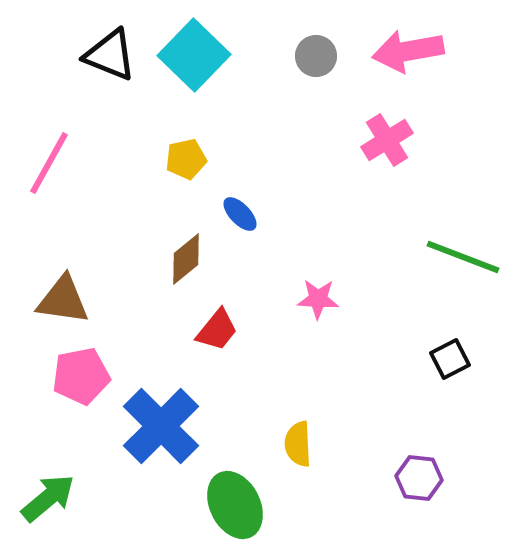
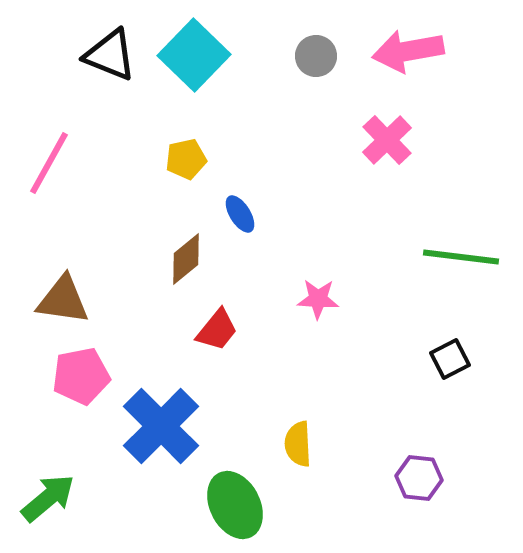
pink cross: rotated 12 degrees counterclockwise
blue ellipse: rotated 12 degrees clockwise
green line: moved 2 px left; rotated 14 degrees counterclockwise
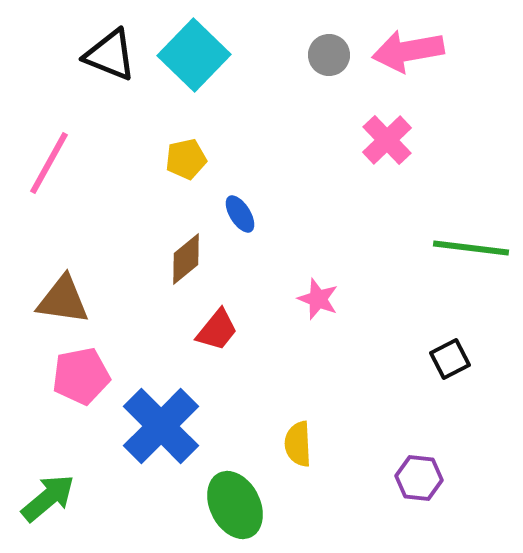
gray circle: moved 13 px right, 1 px up
green line: moved 10 px right, 9 px up
pink star: rotated 18 degrees clockwise
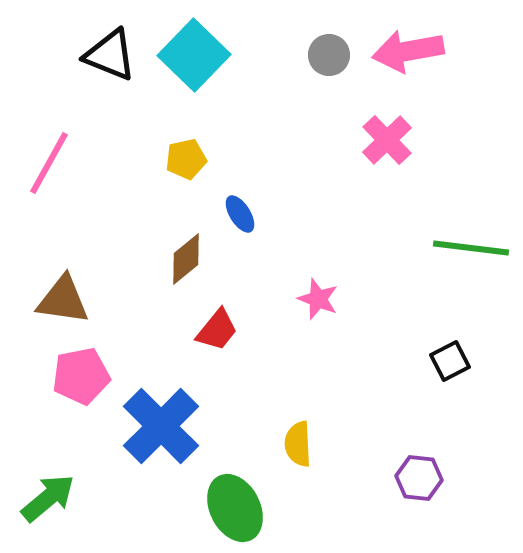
black square: moved 2 px down
green ellipse: moved 3 px down
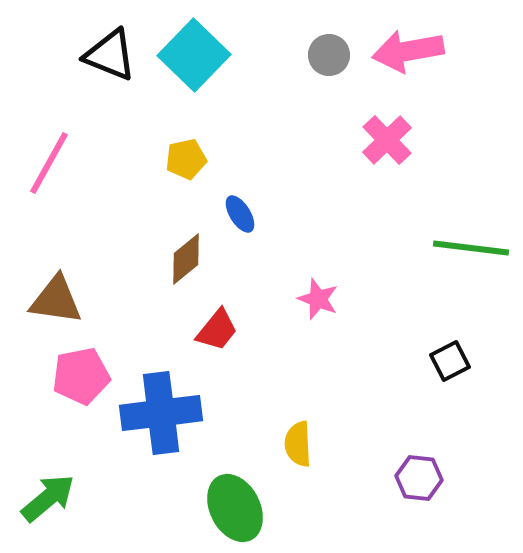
brown triangle: moved 7 px left
blue cross: moved 13 px up; rotated 38 degrees clockwise
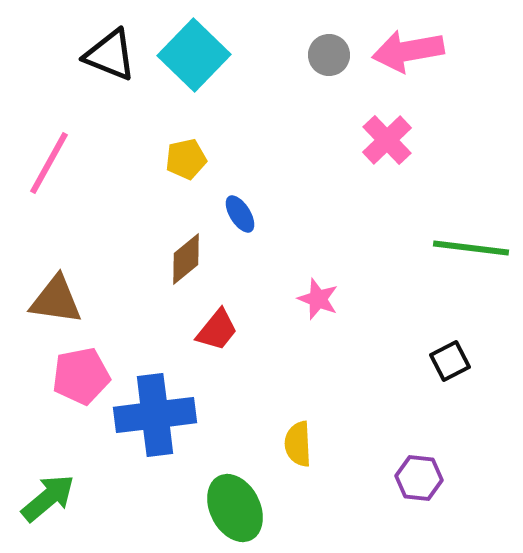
blue cross: moved 6 px left, 2 px down
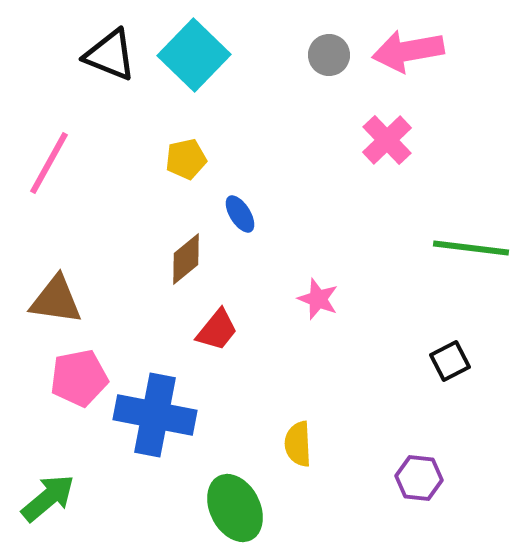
pink pentagon: moved 2 px left, 2 px down
blue cross: rotated 18 degrees clockwise
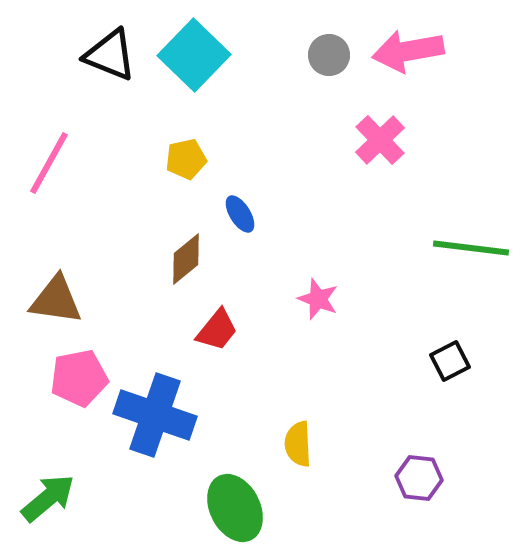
pink cross: moved 7 px left
blue cross: rotated 8 degrees clockwise
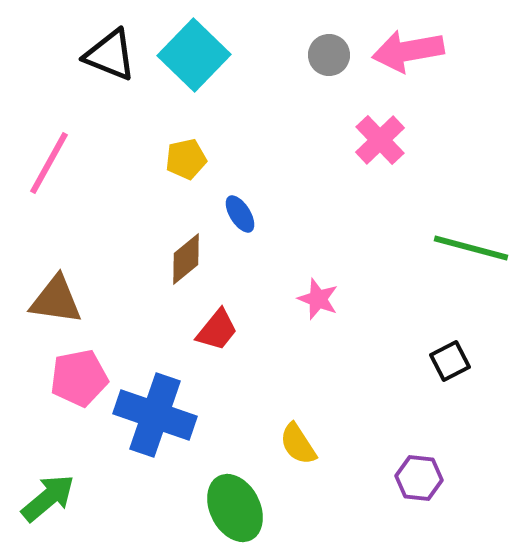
green line: rotated 8 degrees clockwise
yellow semicircle: rotated 30 degrees counterclockwise
